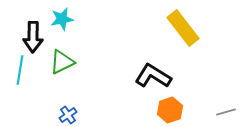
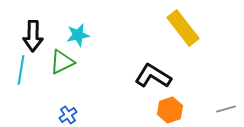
cyan star: moved 16 px right, 16 px down
black arrow: moved 1 px up
cyan line: moved 1 px right
gray line: moved 3 px up
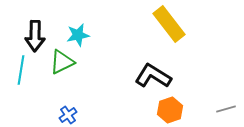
yellow rectangle: moved 14 px left, 4 px up
black arrow: moved 2 px right
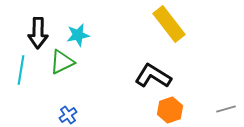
black arrow: moved 3 px right, 3 px up
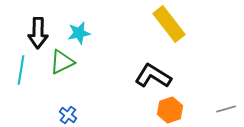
cyan star: moved 1 px right, 2 px up
blue cross: rotated 18 degrees counterclockwise
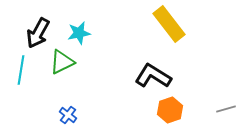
black arrow: rotated 28 degrees clockwise
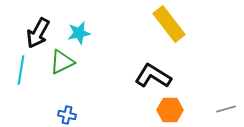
orange hexagon: rotated 20 degrees clockwise
blue cross: moved 1 px left; rotated 24 degrees counterclockwise
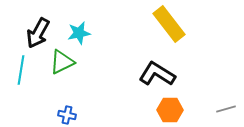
black L-shape: moved 4 px right, 2 px up
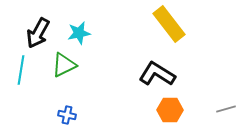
green triangle: moved 2 px right, 3 px down
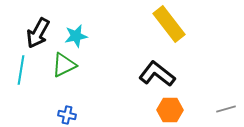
cyan star: moved 3 px left, 3 px down
black L-shape: rotated 6 degrees clockwise
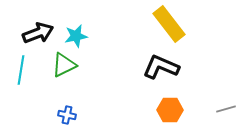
black arrow: rotated 140 degrees counterclockwise
black L-shape: moved 4 px right, 7 px up; rotated 15 degrees counterclockwise
